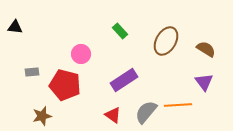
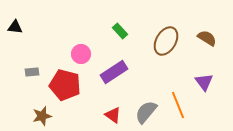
brown semicircle: moved 1 px right, 11 px up
purple rectangle: moved 10 px left, 8 px up
orange line: rotated 72 degrees clockwise
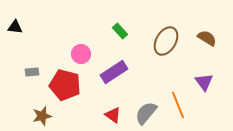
gray semicircle: moved 1 px down
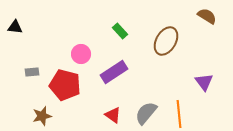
brown semicircle: moved 22 px up
orange line: moved 1 px right, 9 px down; rotated 16 degrees clockwise
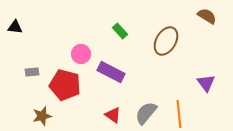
purple rectangle: moved 3 px left; rotated 60 degrees clockwise
purple triangle: moved 2 px right, 1 px down
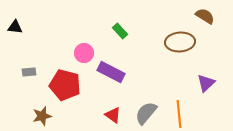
brown semicircle: moved 2 px left
brown ellipse: moved 14 px right, 1 px down; rotated 56 degrees clockwise
pink circle: moved 3 px right, 1 px up
gray rectangle: moved 3 px left
purple triangle: rotated 24 degrees clockwise
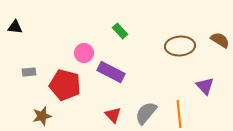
brown semicircle: moved 15 px right, 24 px down
brown ellipse: moved 4 px down
purple triangle: moved 1 px left, 3 px down; rotated 30 degrees counterclockwise
red triangle: rotated 12 degrees clockwise
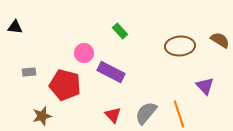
orange line: rotated 12 degrees counterclockwise
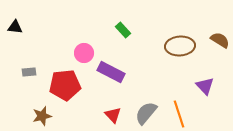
green rectangle: moved 3 px right, 1 px up
red pentagon: rotated 20 degrees counterclockwise
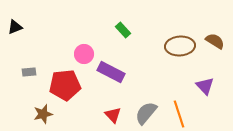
black triangle: rotated 28 degrees counterclockwise
brown semicircle: moved 5 px left, 1 px down
pink circle: moved 1 px down
brown star: moved 1 px right, 2 px up
